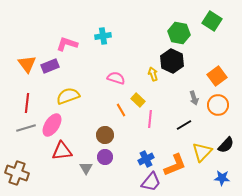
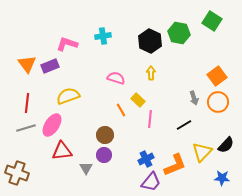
black hexagon: moved 22 px left, 20 px up
yellow arrow: moved 2 px left, 1 px up; rotated 16 degrees clockwise
orange circle: moved 3 px up
purple circle: moved 1 px left, 2 px up
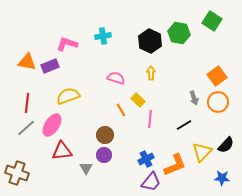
orange triangle: moved 2 px up; rotated 42 degrees counterclockwise
gray line: rotated 24 degrees counterclockwise
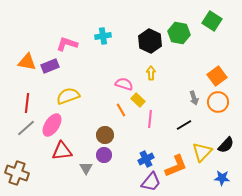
pink semicircle: moved 8 px right, 6 px down
orange L-shape: moved 1 px right, 1 px down
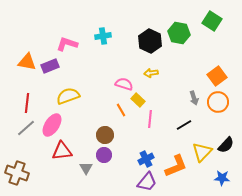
yellow arrow: rotated 96 degrees counterclockwise
purple trapezoid: moved 4 px left
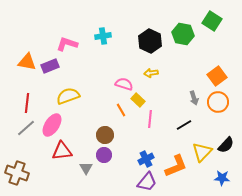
green hexagon: moved 4 px right, 1 px down
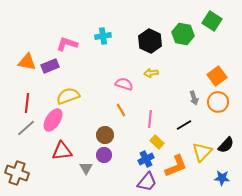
yellow rectangle: moved 19 px right, 42 px down
pink ellipse: moved 1 px right, 5 px up
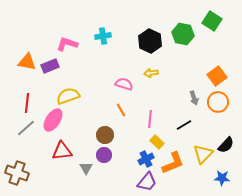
yellow triangle: moved 1 px right, 2 px down
orange L-shape: moved 3 px left, 3 px up
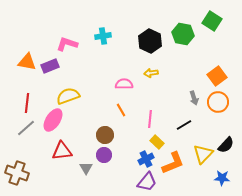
pink semicircle: rotated 18 degrees counterclockwise
